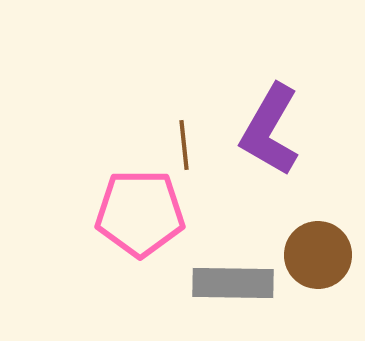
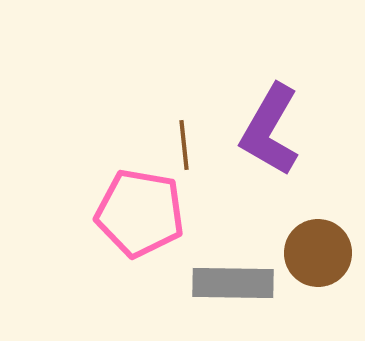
pink pentagon: rotated 10 degrees clockwise
brown circle: moved 2 px up
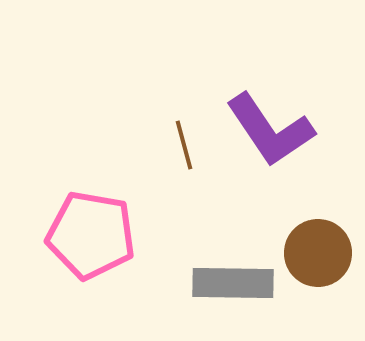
purple L-shape: rotated 64 degrees counterclockwise
brown line: rotated 9 degrees counterclockwise
pink pentagon: moved 49 px left, 22 px down
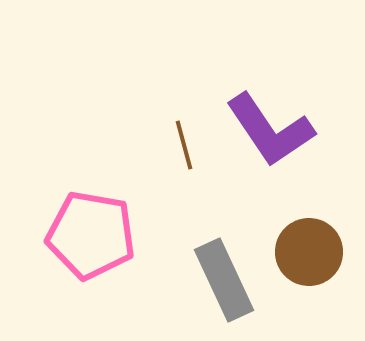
brown circle: moved 9 px left, 1 px up
gray rectangle: moved 9 px left, 3 px up; rotated 64 degrees clockwise
